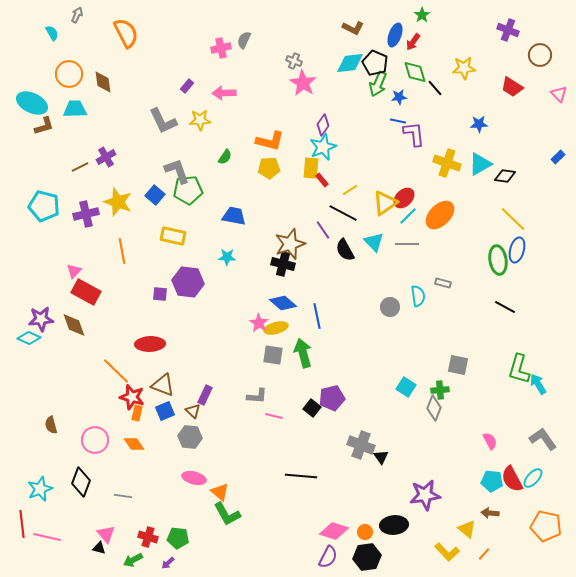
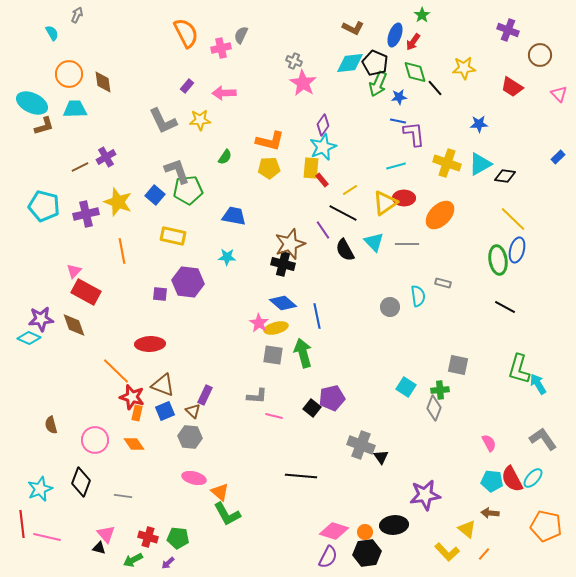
orange semicircle at (126, 33): moved 60 px right
gray semicircle at (244, 40): moved 3 px left, 5 px up
red ellipse at (404, 198): rotated 45 degrees clockwise
cyan line at (408, 216): moved 12 px left, 50 px up; rotated 30 degrees clockwise
pink semicircle at (490, 441): moved 1 px left, 2 px down
black hexagon at (367, 557): moved 4 px up
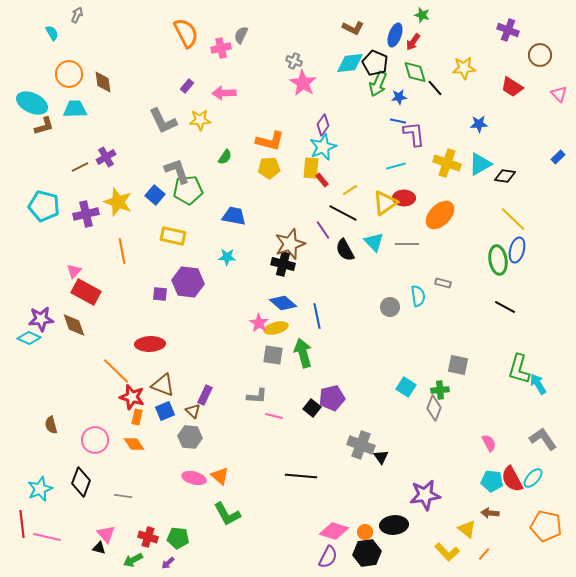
green star at (422, 15): rotated 21 degrees counterclockwise
orange rectangle at (137, 413): moved 4 px down
orange triangle at (220, 492): moved 16 px up
